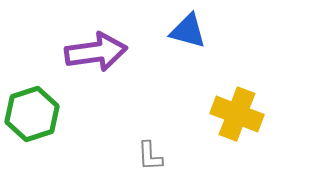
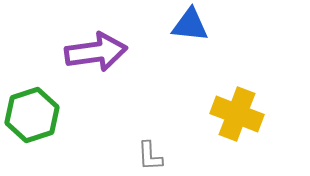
blue triangle: moved 2 px right, 6 px up; rotated 9 degrees counterclockwise
green hexagon: moved 1 px down
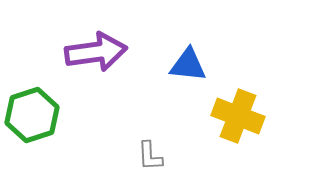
blue triangle: moved 2 px left, 40 px down
yellow cross: moved 1 px right, 2 px down
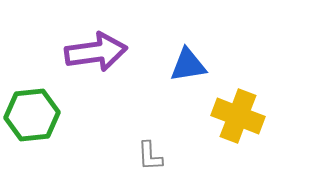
blue triangle: rotated 15 degrees counterclockwise
green hexagon: rotated 12 degrees clockwise
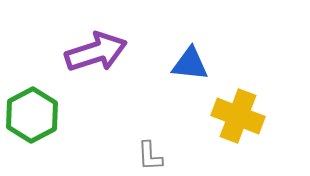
purple arrow: rotated 10 degrees counterclockwise
blue triangle: moved 2 px right, 1 px up; rotated 15 degrees clockwise
green hexagon: rotated 22 degrees counterclockwise
